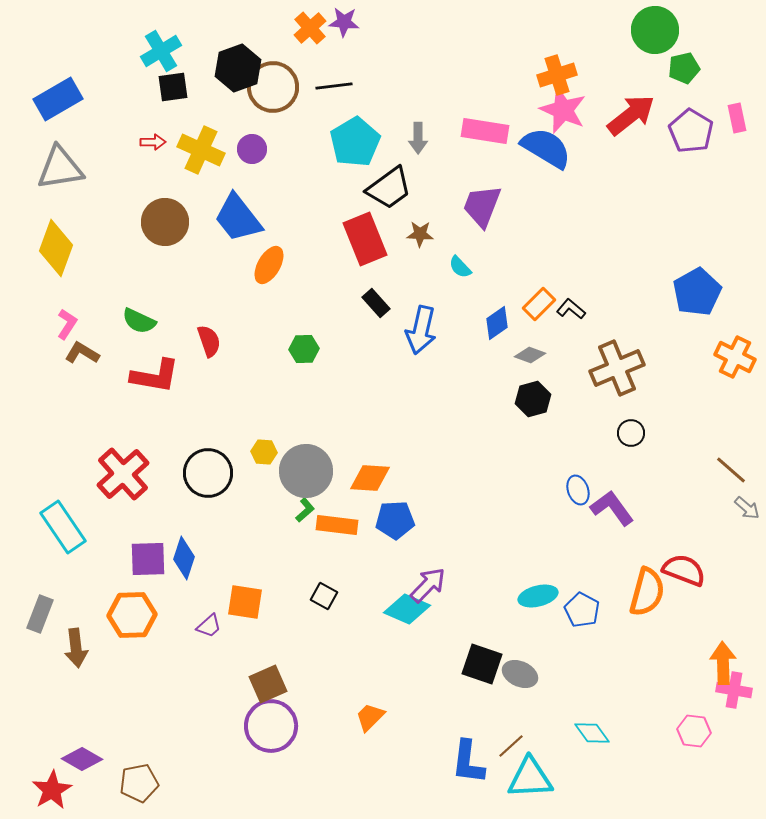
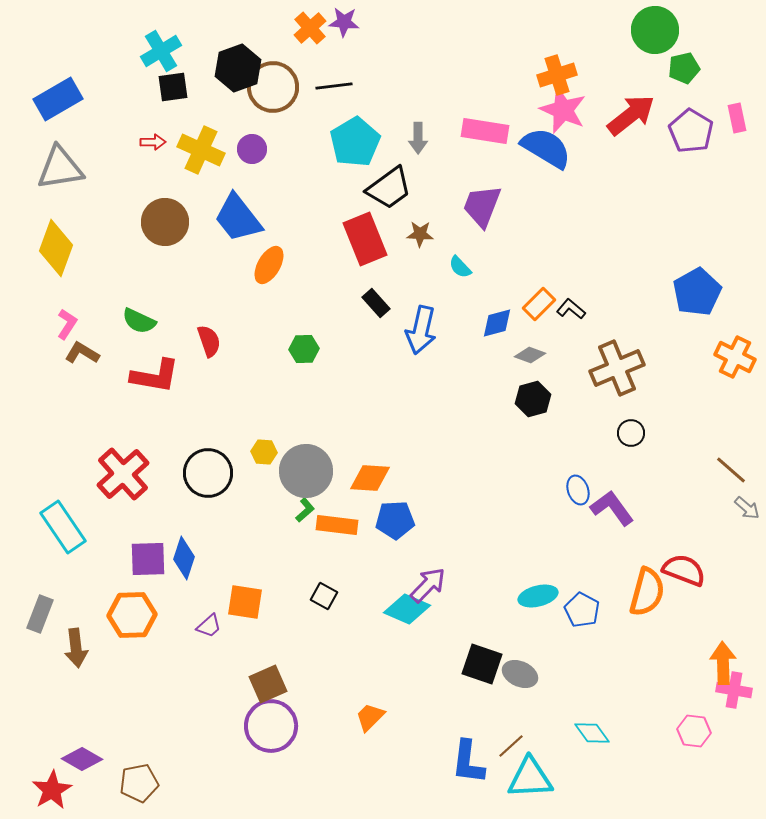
blue diamond at (497, 323): rotated 20 degrees clockwise
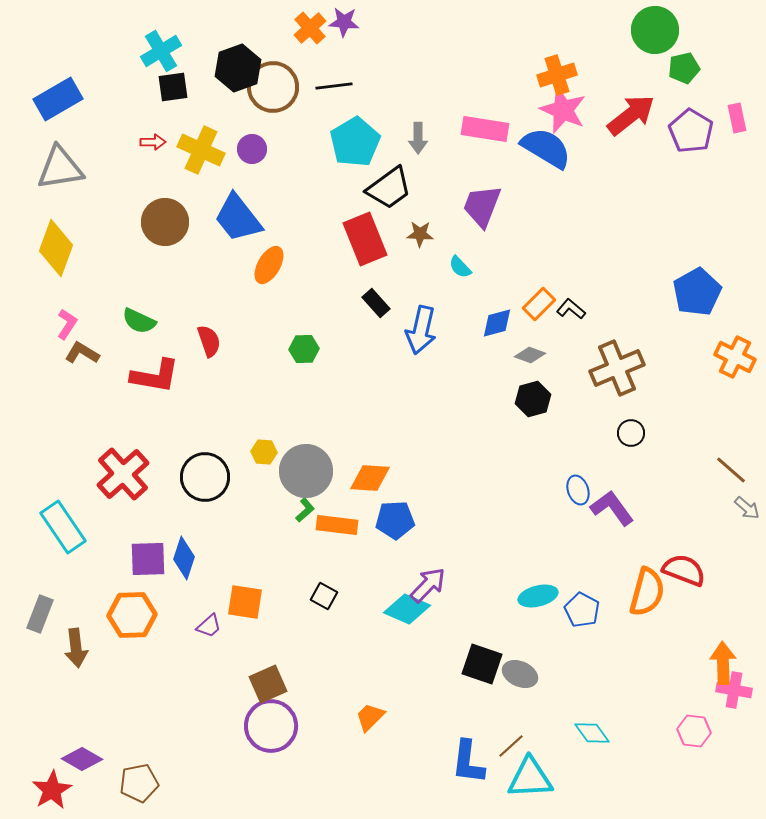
pink rectangle at (485, 131): moved 2 px up
black circle at (208, 473): moved 3 px left, 4 px down
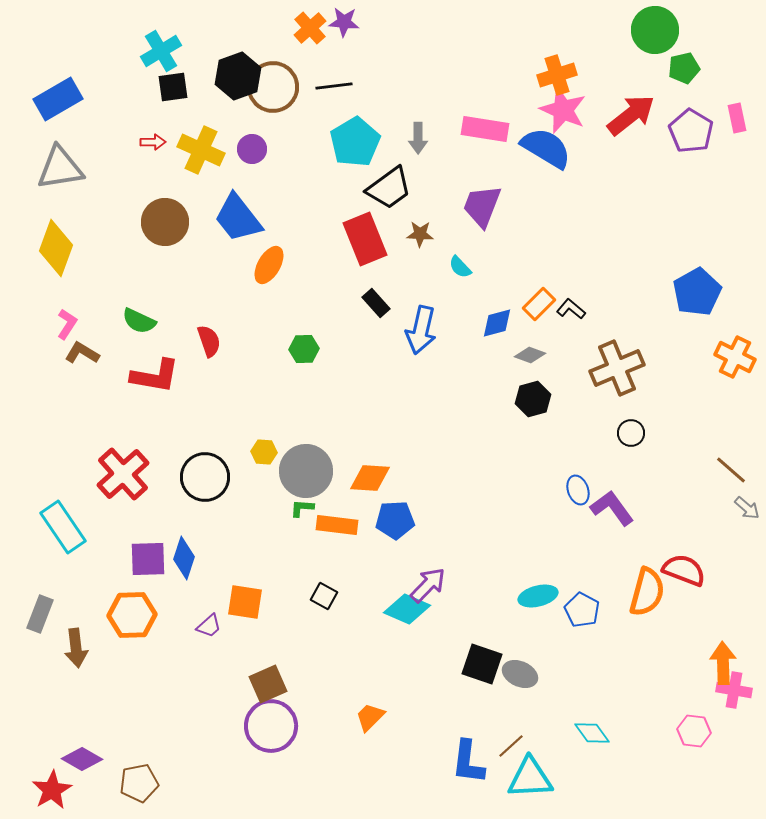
black hexagon at (238, 68): moved 8 px down
green L-shape at (305, 510): moved 3 px left, 2 px up; rotated 135 degrees counterclockwise
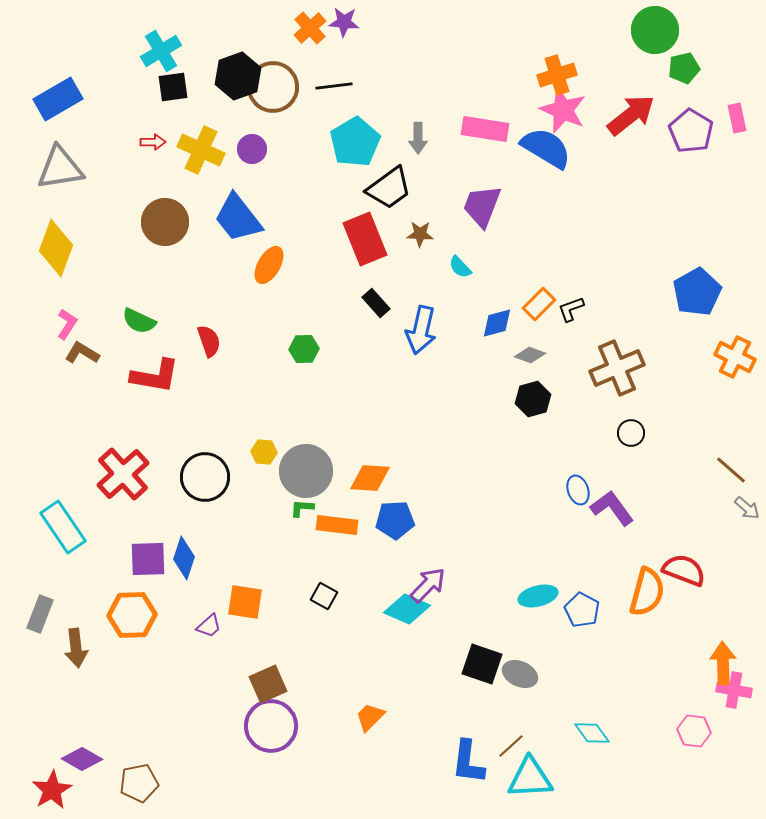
black L-shape at (571, 309): rotated 60 degrees counterclockwise
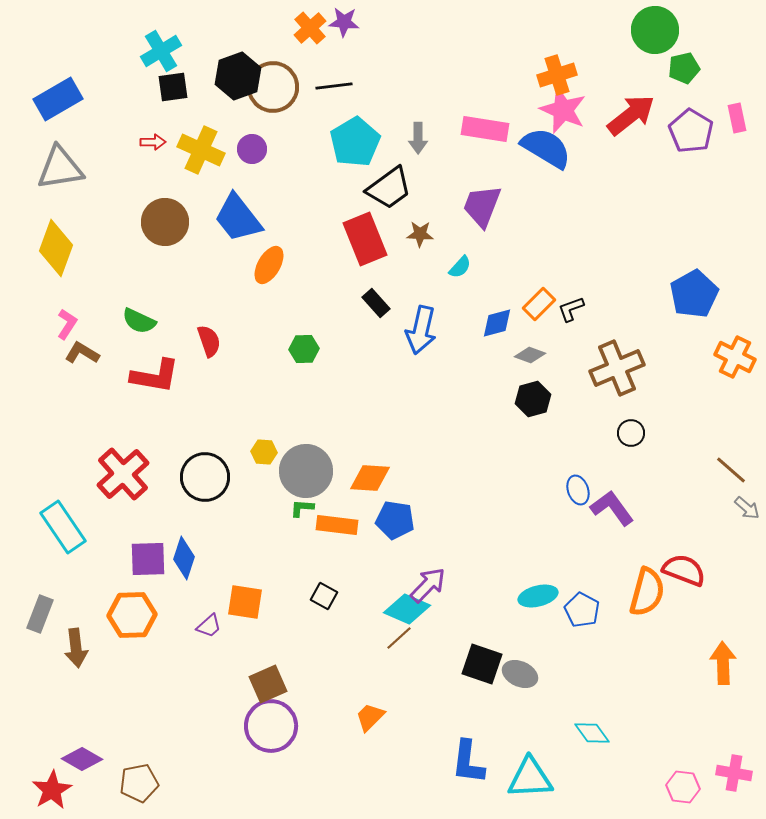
cyan semicircle at (460, 267): rotated 95 degrees counterclockwise
blue pentagon at (697, 292): moved 3 px left, 2 px down
blue pentagon at (395, 520): rotated 12 degrees clockwise
pink cross at (734, 690): moved 83 px down
pink hexagon at (694, 731): moved 11 px left, 56 px down
brown line at (511, 746): moved 112 px left, 108 px up
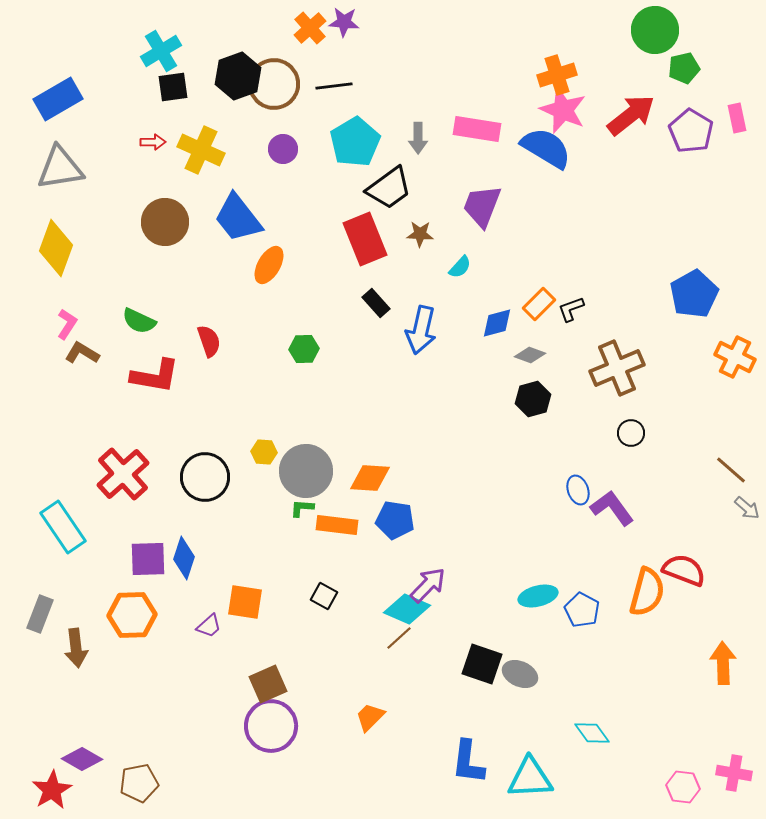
brown circle at (273, 87): moved 1 px right, 3 px up
pink rectangle at (485, 129): moved 8 px left
purple circle at (252, 149): moved 31 px right
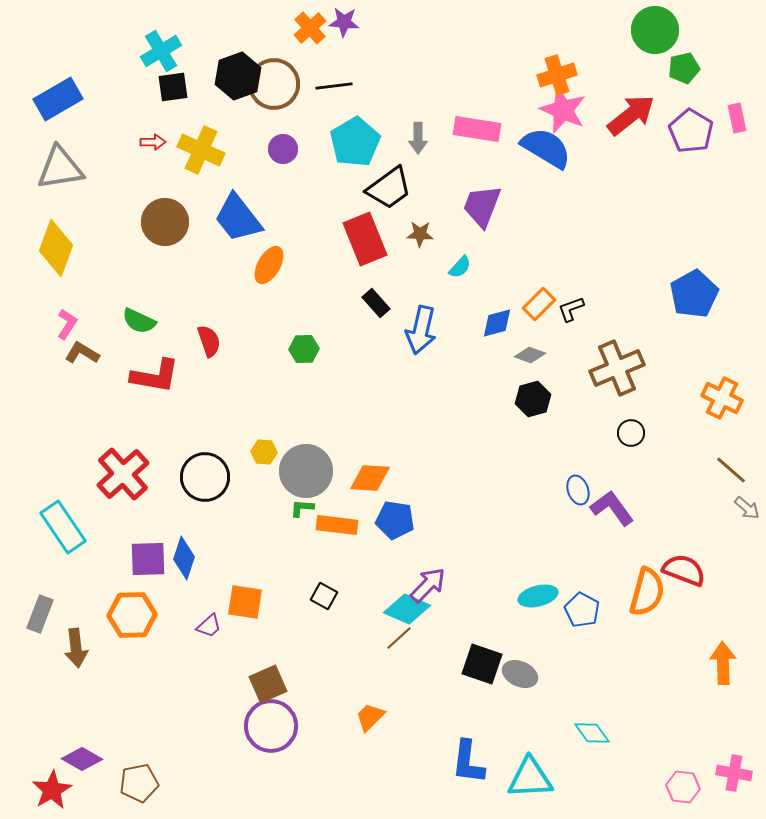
orange cross at (735, 357): moved 13 px left, 41 px down
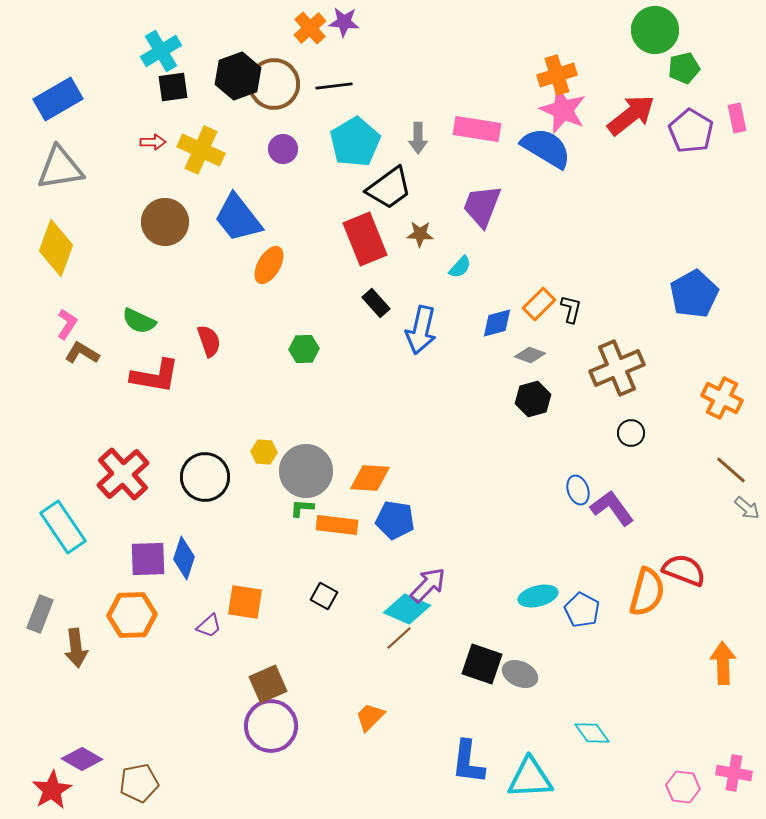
black L-shape at (571, 309): rotated 124 degrees clockwise
